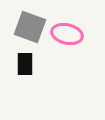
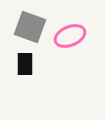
pink ellipse: moved 3 px right, 2 px down; rotated 36 degrees counterclockwise
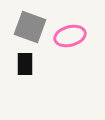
pink ellipse: rotated 8 degrees clockwise
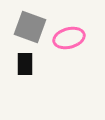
pink ellipse: moved 1 px left, 2 px down
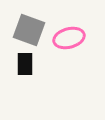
gray square: moved 1 px left, 3 px down
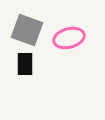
gray square: moved 2 px left
